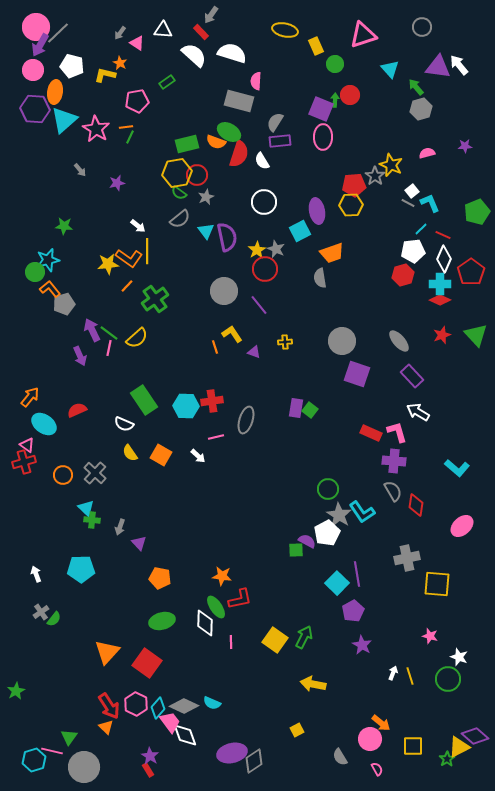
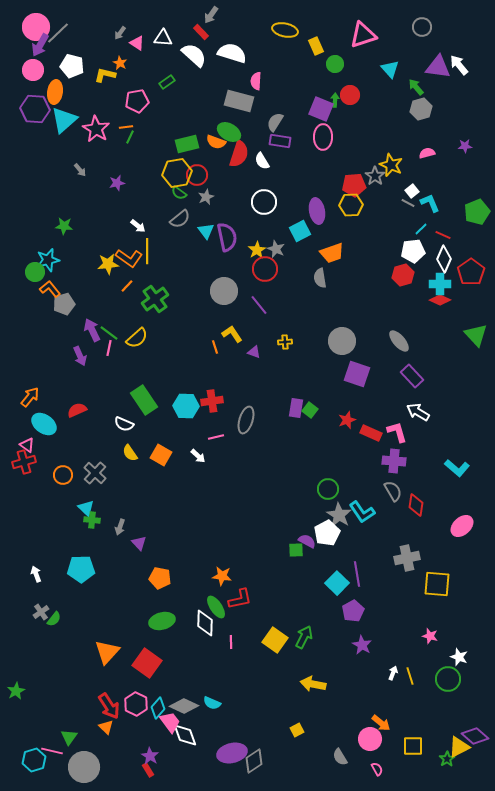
white triangle at (163, 30): moved 8 px down
purple rectangle at (280, 141): rotated 15 degrees clockwise
red star at (442, 335): moved 95 px left, 85 px down
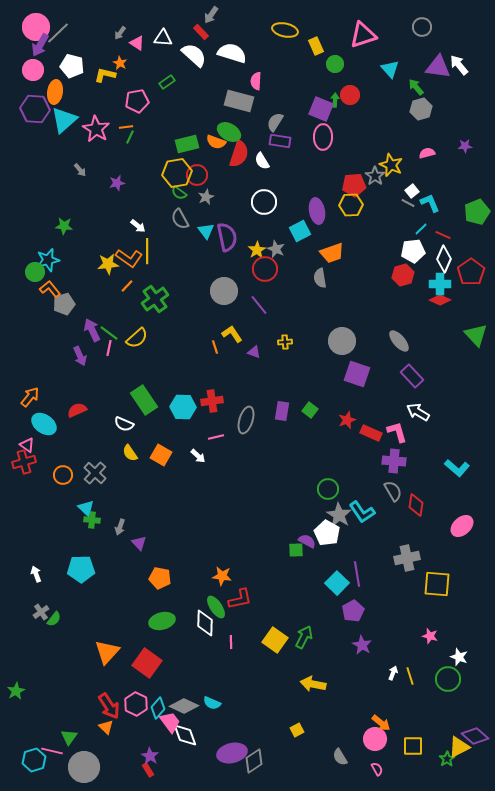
gray semicircle at (180, 219): rotated 100 degrees clockwise
cyan hexagon at (186, 406): moved 3 px left, 1 px down
purple rectangle at (296, 408): moved 14 px left, 3 px down
white pentagon at (327, 533): rotated 15 degrees counterclockwise
pink circle at (370, 739): moved 5 px right
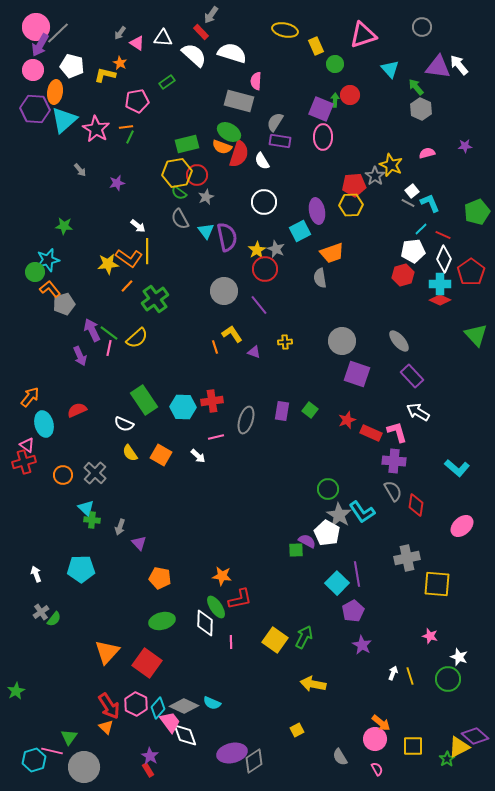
gray hexagon at (421, 109): rotated 20 degrees counterclockwise
orange semicircle at (216, 142): moved 6 px right, 5 px down
cyan ellipse at (44, 424): rotated 40 degrees clockwise
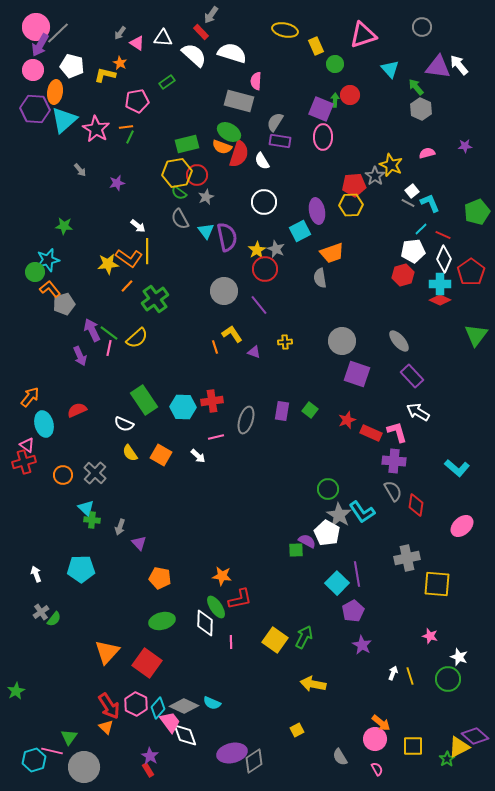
green triangle at (476, 335): rotated 20 degrees clockwise
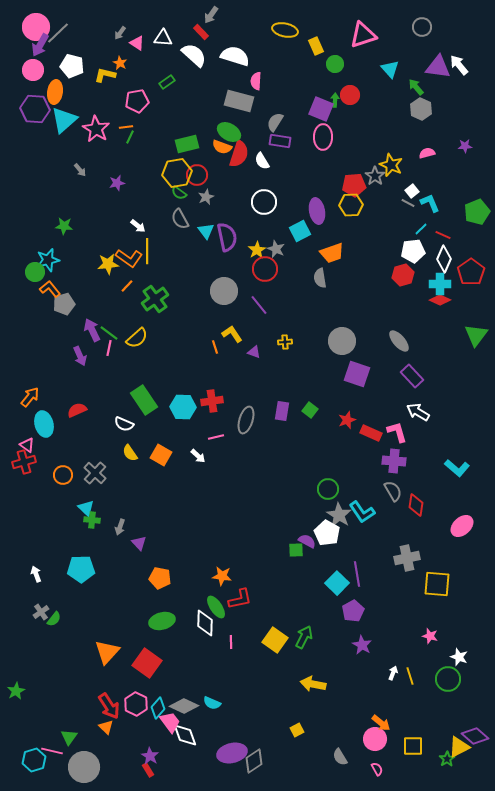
white semicircle at (232, 53): moved 3 px right, 3 px down
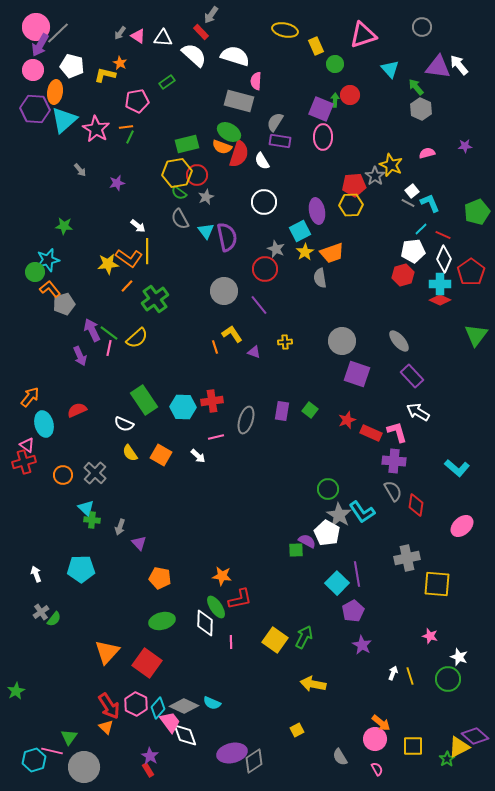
pink triangle at (137, 43): moved 1 px right, 7 px up
yellow star at (257, 250): moved 48 px right, 2 px down
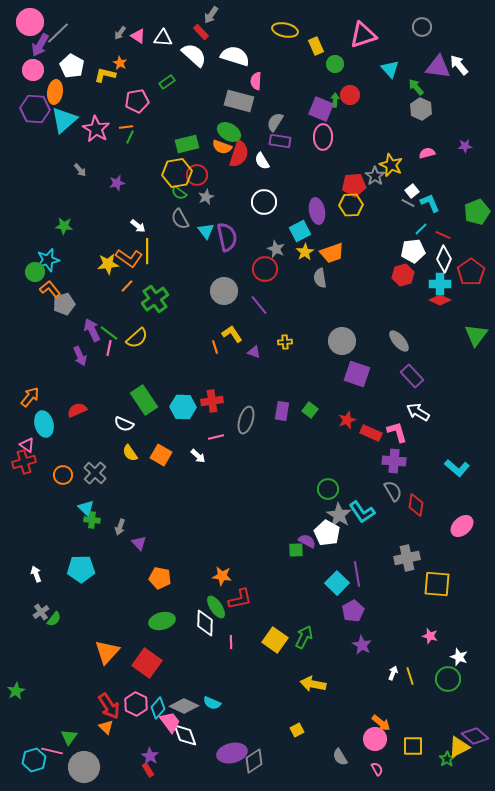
pink circle at (36, 27): moved 6 px left, 5 px up
white pentagon at (72, 66): rotated 15 degrees clockwise
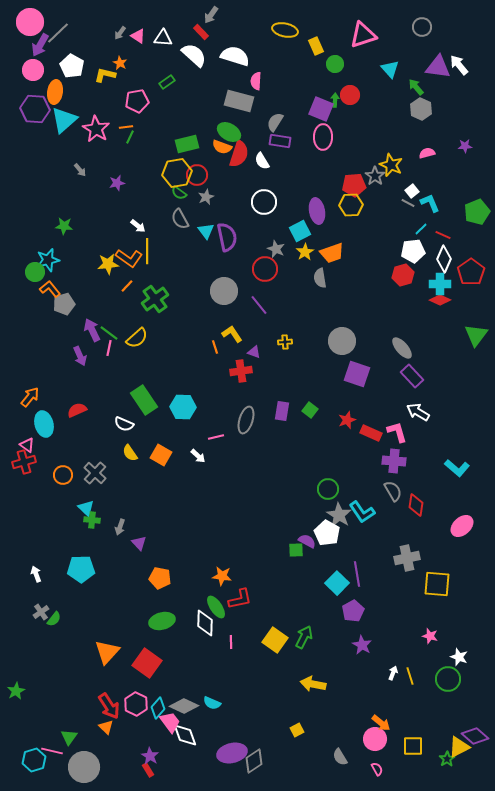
gray ellipse at (399, 341): moved 3 px right, 7 px down
red cross at (212, 401): moved 29 px right, 30 px up
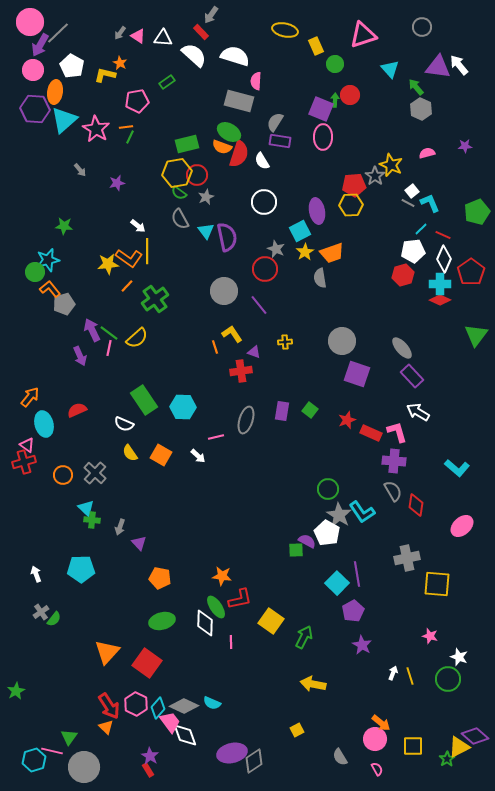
yellow square at (275, 640): moved 4 px left, 19 px up
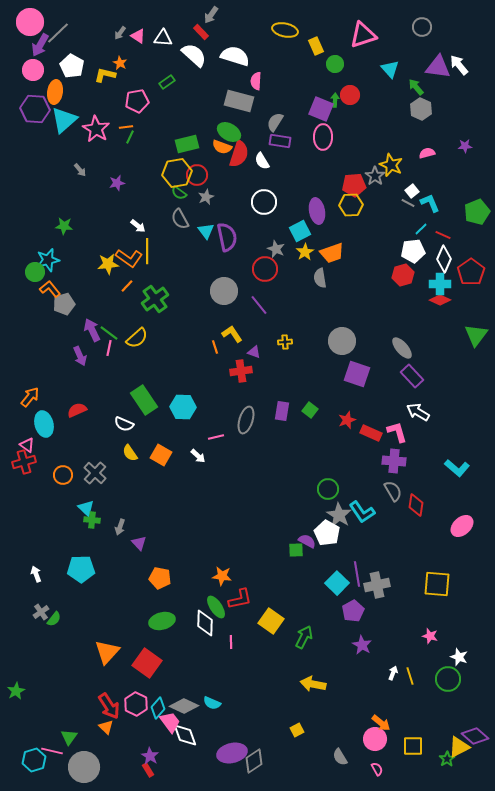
gray cross at (407, 558): moved 30 px left, 27 px down
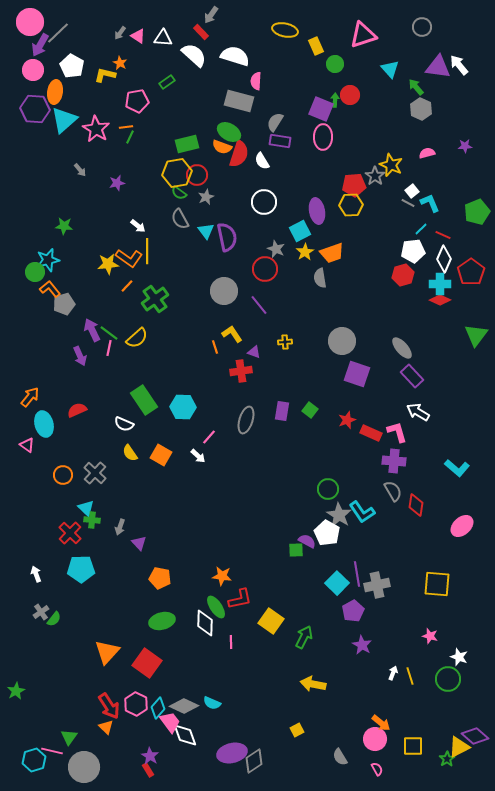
pink line at (216, 437): moved 7 px left; rotated 35 degrees counterclockwise
red cross at (24, 462): moved 46 px right, 71 px down; rotated 30 degrees counterclockwise
